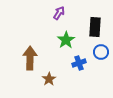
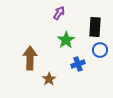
blue circle: moved 1 px left, 2 px up
blue cross: moved 1 px left, 1 px down
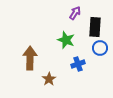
purple arrow: moved 16 px right
green star: rotated 18 degrees counterclockwise
blue circle: moved 2 px up
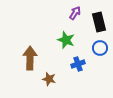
black rectangle: moved 4 px right, 5 px up; rotated 18 degrees counterclockwise
brown star: rotated 24 degrees counterclockwise
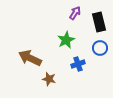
green star: rotated 24 degrees clockwise
brown arrow: rotated 65 degrees counterclockwise
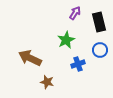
blue circle: moved 2 px down
brown star: moved 2 px left, 3 px down
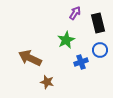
black rectangle: moved 1 px left, 1 px down
blue cross: moved 3 px right, 2 px up
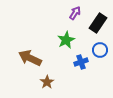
black rectangle: rotated 48 degrees clockwise
brown star: rotated 24 degrees clockwise
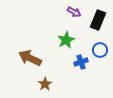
purple arrow: moved 1 px left, 1 px up; rotated 88 degrees clockwise
black rectangle: moved 3 px up; rotated 12 degrees counterclockwise
brown star: moved 2 px left, 2 px down
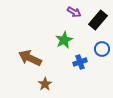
black rectangle: rotated 18 degrees clockwise
green star: moved 2 px left
blue circle: moved 2 px right, 1 px up
blue cross: moved 1 px left
